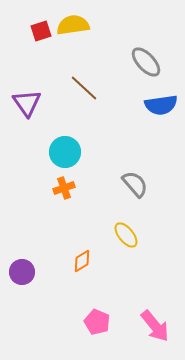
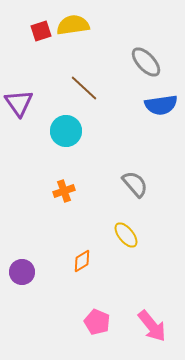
purple triangle: moved 8 px left
cyan circle: moved 1 px right, 21 px up
orange cross: moved 3 px down
pink arrow: moved 3 px left
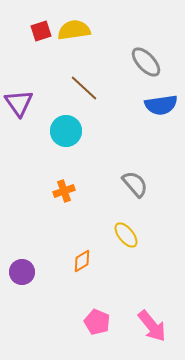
yellow semicircle: moved 1 px right, 5 px down
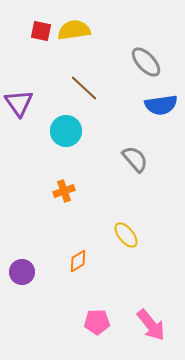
red square: rotated 30 degrees clockwise
gray semicircle: moved 25 px up
orange diamond: moved 4 px left
pink pentagon: rotated 25 degrees counterclockwise
pink arrow: moved 1 px left, 1 px up
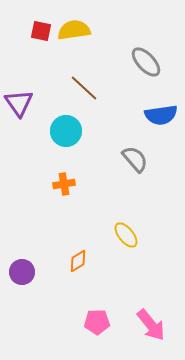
blue semicircle: moved 10 px down
orange cross: moved 7 px up; rotated 10 degrees clockwise
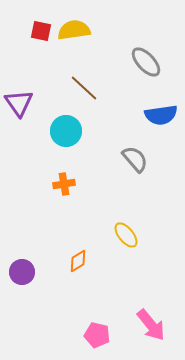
pink pentagon: moved 13 px down; rotated 15 degrees clockwise
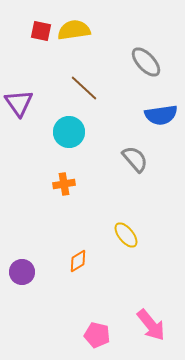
cyan circle: moved 3 px right, 1 px down
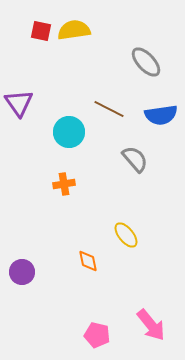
brown line: moved 25 px right, 21 px down; rotated 16 degrees counterclockwise
orange diamond: moved 10 px right; rotated 70 degrees counterclockwise
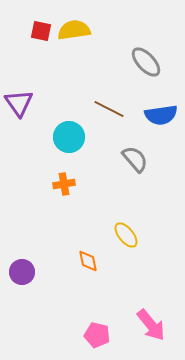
cyan circle: moved 5 px down
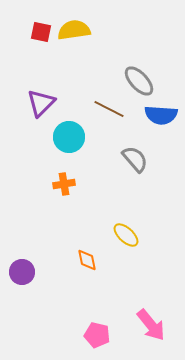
red square: moved 1 px down
gray ellipse: moved 7 px left, 19 px down
purple triangle: moved 22 px right; rotated 20 degrees clockwise
blue semicircle: rotated 12 degrees clockwise
yellow ellipse: rotated 8 degrees counterclockwise
orange diamond: moved 1 px left, 1 px up
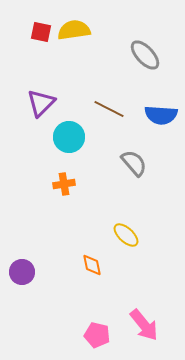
gray ellipse: moved 6 px right, 26 px up
gray semicircle: moved 1 px left, 4 px down
orange diamond: moved 5 px right, 5 px down
pink arrow: moved 7 px left
